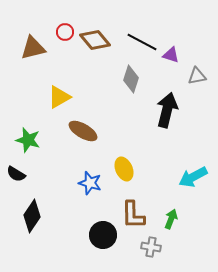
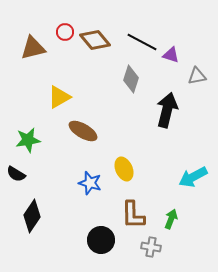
green star: rotated 25 degrees counterclockwise
black circle: moved 2 px left, 5 px down
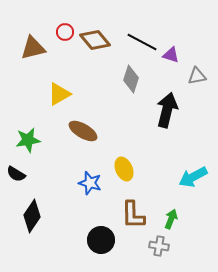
yellow triangle: moved 3 px up
gray cross: moved 8 px right, 1 px up
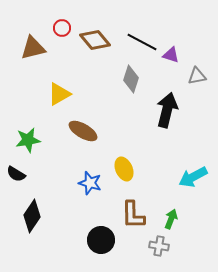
red circle: moved 3 px left, 4 px up
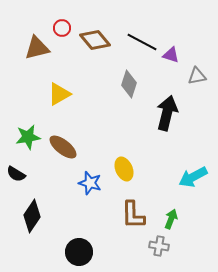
brown triangle: moved 4 px right
gray diamond: moved 2 px left, 5 px down
black arrow: moved 3 px down
brown ellipse: moved 20 px left, 16 px down; rotated 8 degrees clockwise
green star: moved 3 px up
black circle: moved 22 px left, 12 px down
